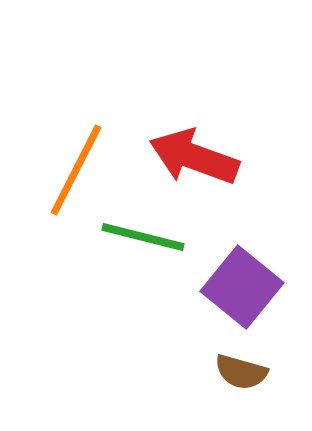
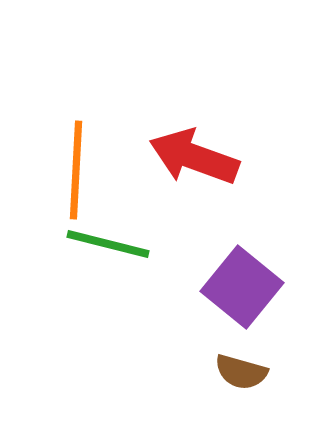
orange line: rotated 24 degrees counterclockwise
green line: moved 35 px left, 7 px down
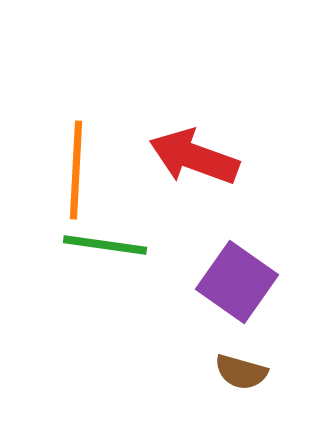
green line: moved 3 px left, 1 px down; rotated 6 degrees counterclockwise
purple square: moved 5 px left, 5 px up; rotated 4 degrees counterclockwise
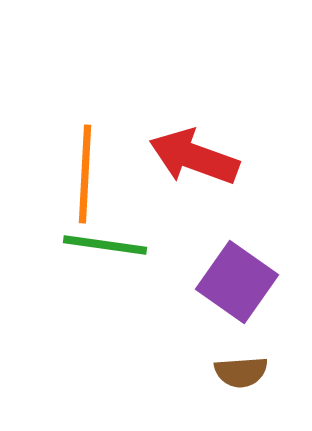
orange line: moved 9 px right, 4 px down
brown semicircle: rotated 20 degrees counterclockwise
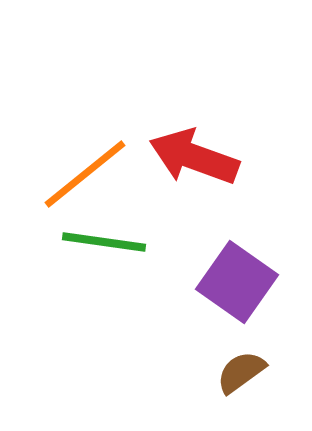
orange line: rotated 48 degrees clockwise
green line: moved 1 px left, 3 px up
brown semicircle: rotated 148 degrees clockwise
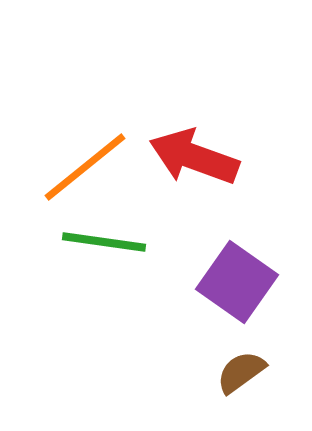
orange line: moved 7 px up
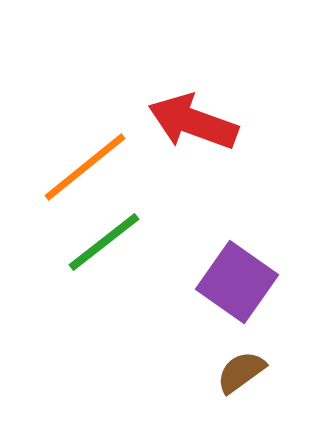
red arrow: moved 1 px left, 35 px up
green line: rotated 46 degrees counterclockwise
